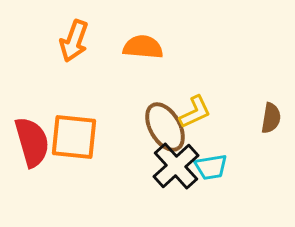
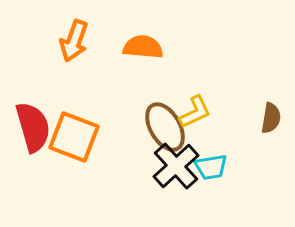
orange square: rotated 15 degrees clockwise
red semicircle: moved 1 px right, 15 px up
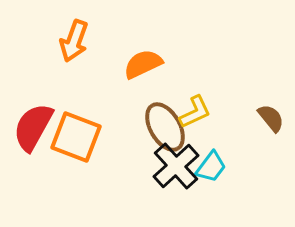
orange semicircle: moved 17 px down; rotated 30 degrees counterclockwise
brown semicircle: rotated 48 degrees counterclockwise
red semicircle: rotated 135 degrees counterclockwise
orange square: moved 2 px right
cyan trapezoid: rotated 44 degrees counterclockwise
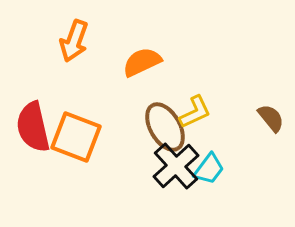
orange semicircle: moved 1 px left, 2 px up
red semicircle: rotated 42 degrees counterclockwise
cyan trapezoid: moved 2 px left, 2 px down
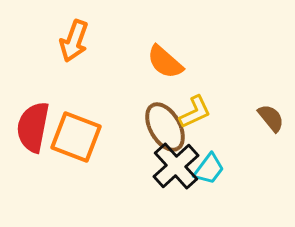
orange semicircle: moved 23 px right; rotated 114 degrees counterclockwise
red semicircle: rotated 24 degrees clockwise
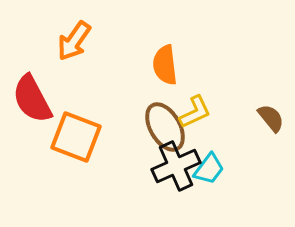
orange arrow: rotated 15 degrees clockwise
orange semicircle: moved 3 px down; rotated 42 degrees clockwise
red semicircle: moved 1 px left, 28 px up; rotated 39 degrees counterclockwise
black cross: rotated 18 degrees clockwise
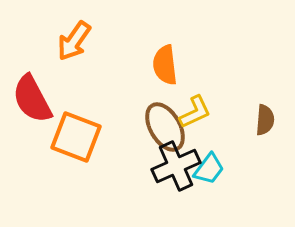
brown semicircle: moved 6 px left, 2 px down; rotated 44 degrees clockwise
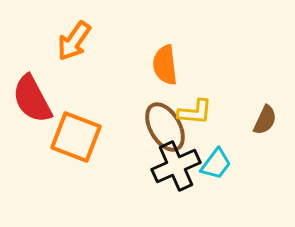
yellow L-shape: rotated 30 degrees clockwise
brown semicircle: rotated 20 degrees clockwise
cyan trapezoid: moved 7 px right, 5 px up
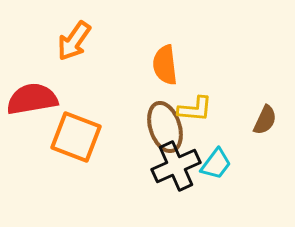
red semicircle: rotated 108 degrees clockwise
yellow L-shape: moved 3 px up
brown ellipse: rotated 12 degrees clockwise
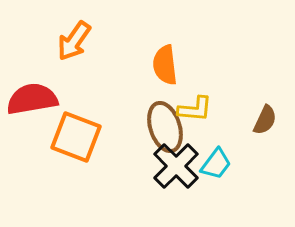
black cross: rotated 21 degrees counterclockwise
